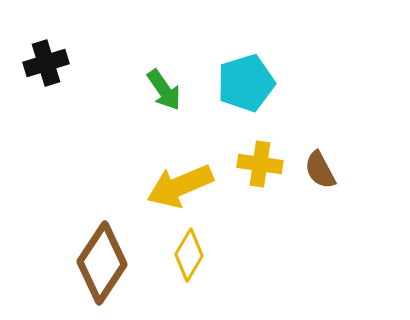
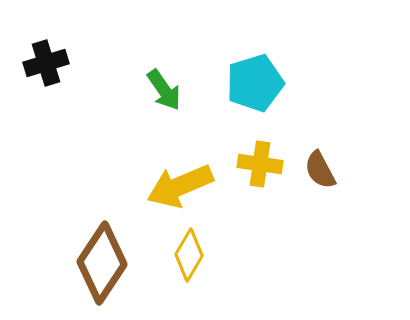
cyan pentagon: moved 9 px right
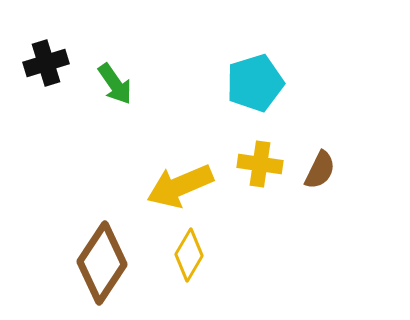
green arrow: moved 49 px left, 6 px up
brown semicircle: rotated 126 degrees counterclockwise
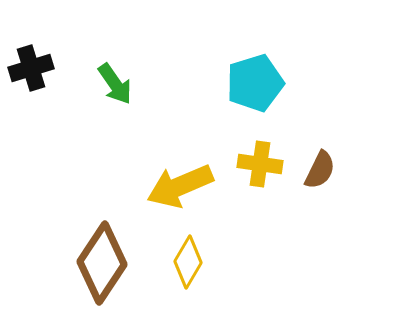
black cross: moved 15 px left, 5 px down
yellow diamond: moved 1 px left, 7 px down
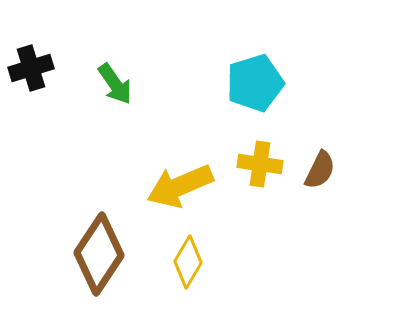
brown diamond: moved 3 px left, 9 px up
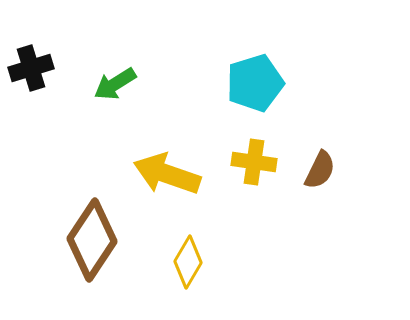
green arrow: rotated 93 degrees clockwise
yellow cross: moved 6 px left, 2 px up
yellow arrow: moved 13 px left, 12 px up; rotated 42 degrees clockwise
brown diamond: moved 7 px left, 14 px up
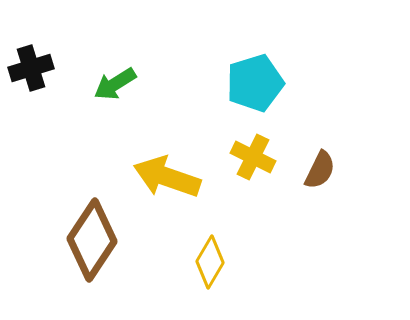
yellow cross: moved 1 px left, 5 px up; rotated 18 degrees clockwise
yellow arrow: moved 3 px down
yellow diamond: moved 22 px right
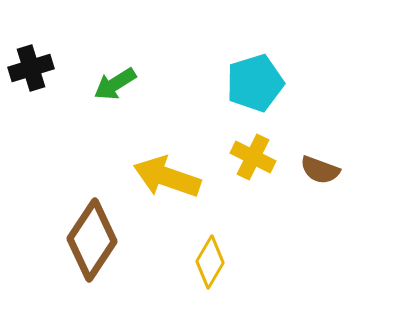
brown semicircle: rotated 84 degrees clockwise
